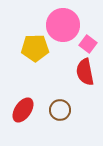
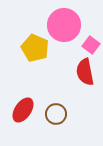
pink circle: moved 1 px right
pink square: moved 3 px right, 1 px down
yellow pentagon: rotated 24 degrees clockwise
brown circle: moved 4 px left, 4 px down
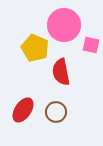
pink square: rotated 24 degrees counterclockwise
red semicircle: moved 24 px left
brown circle: moved 2 px up
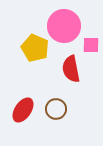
pink circle: moved 1 px down
pink square: rotated 12 degrees counterclockwise
red semicircle: moved 10 px right, 3 px up
brown circle: moved 3 px up
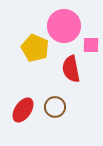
brown circle: moved 1 px left, 2 px up
